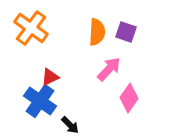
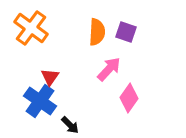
red triangle: rotated 30 degrees counterclockwise
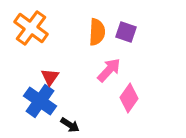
pink arrow: moved 1 px down
black arrow: rotated 12 degrees counterclockwise
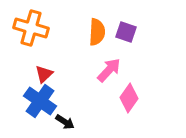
orange cross: rotated 20 degrees counterclockwise
red triangle: moved 6 px left, 3 px up; rotated 12 degrees clockwise
black arrow: moved 5 px left, 3 px up
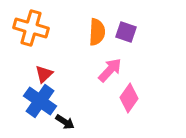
pink arrow: moved 1 px right
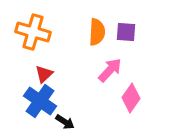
orange cross: moved 2 px right, 4 px down
purple square: rotated 15 degrees counterclockwise
pink diamond: moved 2 px right
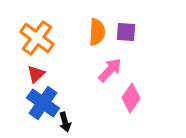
orange cross: moved 4 px right, 6 px down; rotated 20 degrees clockwise
red triangle: moved 8 px left
blue cross: moved 3 px right, 2 px down
black arrow: rotated 42 degrees clockwise
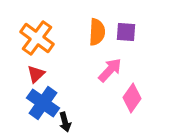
pink diamond: moved 1 px right
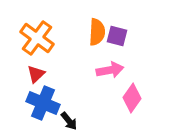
purple square: moved 9 px left, 4 px down; rotated 10 degrees clockwise
pink arrow: rotated 36 degrees clockwise
blue cross: rotated 12 degrees counterclockwise
black arrow: moved 4 px right, 1 px up; rotated 24 degrees counterclockwise
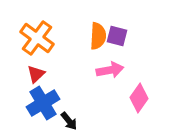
orange semicircle: moved 1 px right, 4 px down
pink diamond: moved 7 px right
blue cross: rotated 36 degrees clockwise
